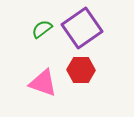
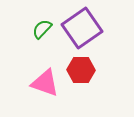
green semicircle: rotated 10 degrees counterclockwise
pink triangle: moved 2 px right
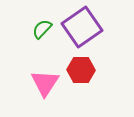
purple square: moved 1 px up
pink triangle: rotated 44 degrees clockwise
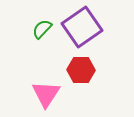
pink triangle: moved 1 px right, 11 px down
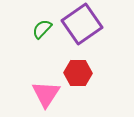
purple square: moved 3 px up
red hexagon: moved 3 px left, 3 px down
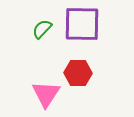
purple square: rotated 36 degrees clockwise
